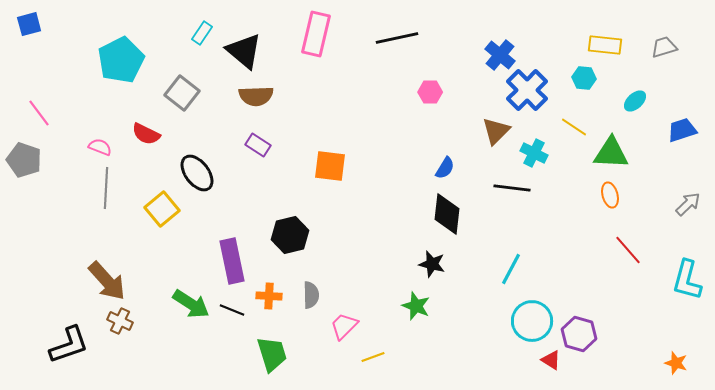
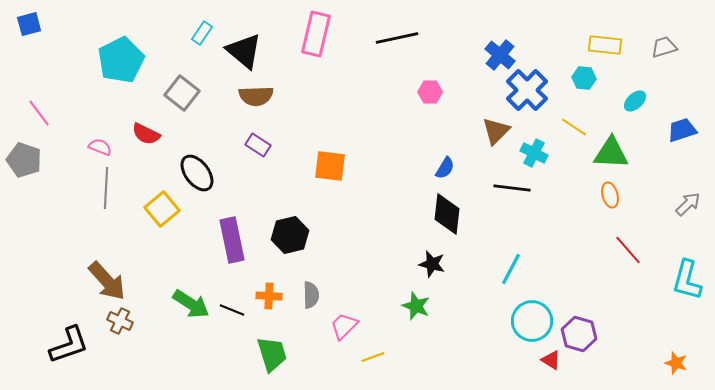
purple rectangle at (232, 261): moved 21 px up
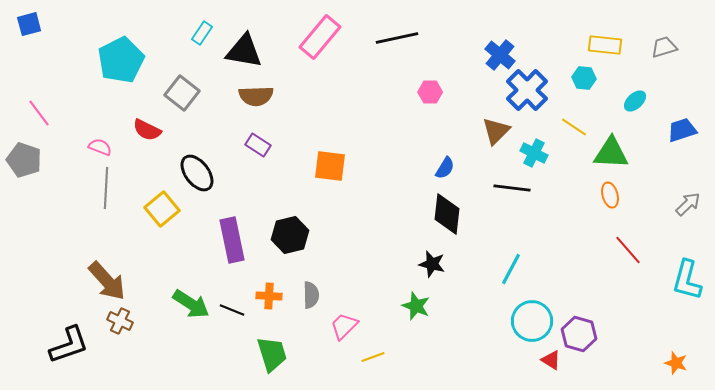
pink rectangle at (316, 34): moved 4 px right, 3 px down; rotated 27 degrees clockwise
black triangle at (244, 51): rotated 30 degrees counterclockwise
red semicircle at (146, 134): moved 1 px right, 4 px up
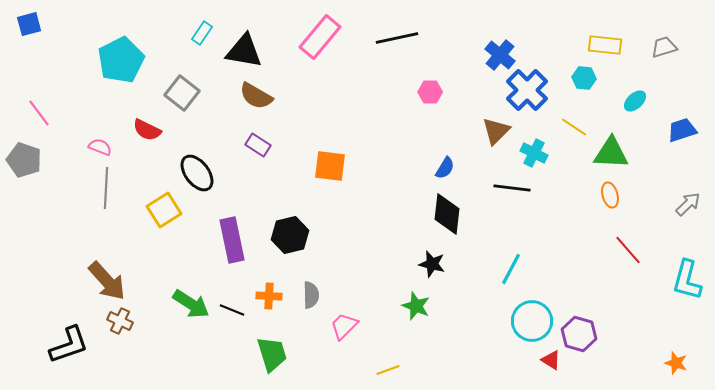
brown semicircle at (256, 96): rotated 32 degrees clockwise
yellow square at (162, 209): moved 2 px right, 1 px down; rotated 8 degrees clockwise
yellow line at (373, 357): moved 15 px right, 13 px down
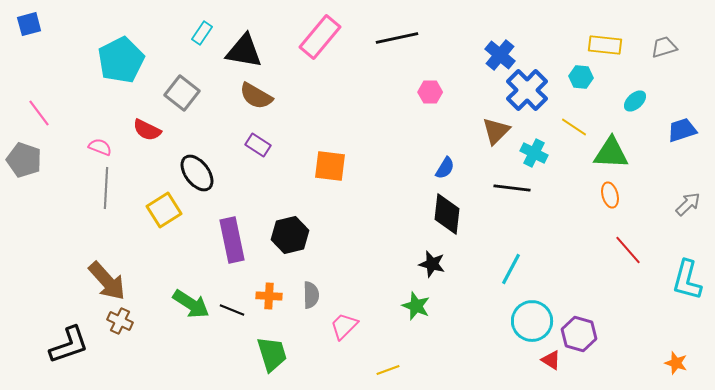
cyan hexagon at (584, 78): moved 3 px left, 1 px up
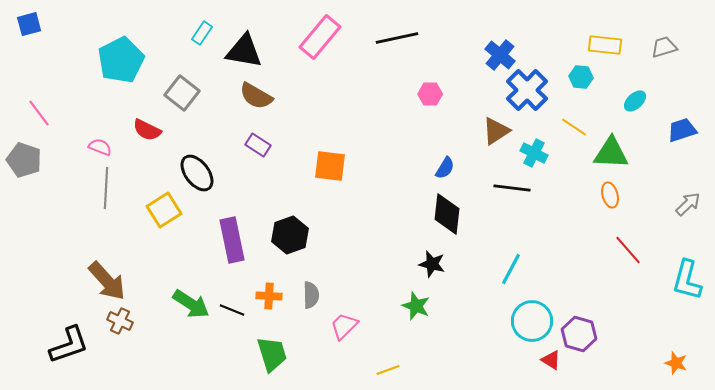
pink hexagon at (430, 92): moved 2 px down
brown triangle at (496, 131): rotated 12 degrees clockwise
black hexagon at (290, 235): rotated 6 degrees counterclockwise
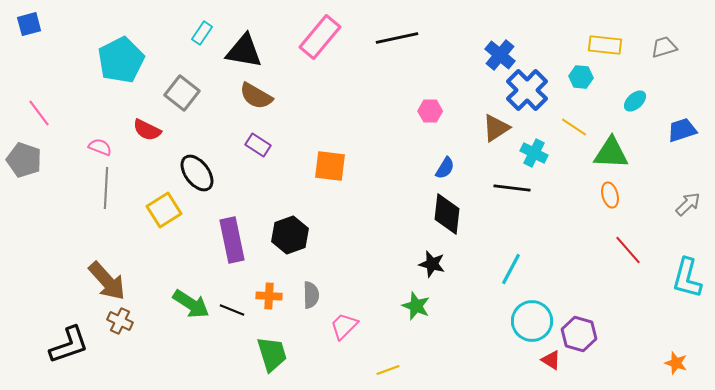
pink hexagon at (430, 94): moved 17 px down
brown triangle at (496, 131): moved 3 px up
cyan L-shape at (687, 280): moved 2 px up
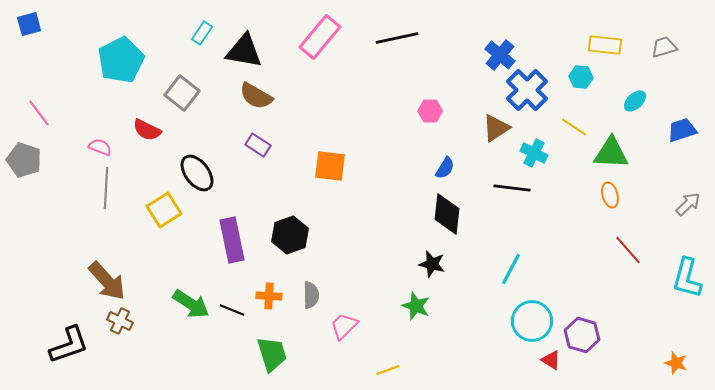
purple hexagon at (579, 334): moved 3 px right, 1 px down
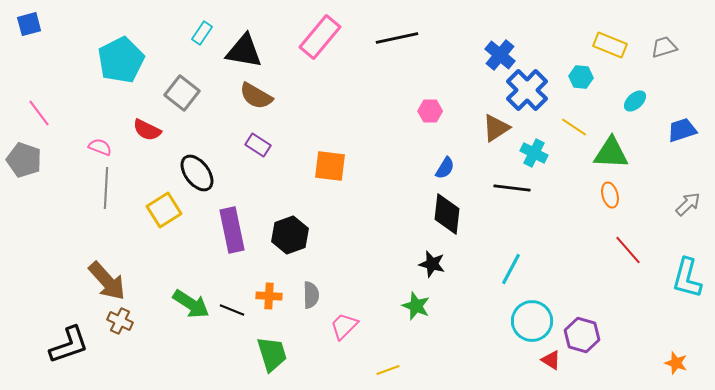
yellow rectangle at (605, 45): moved 5 px right; rotated 16 degrees clockwise
purple rectangle at (232, 240): moved 10 px up
